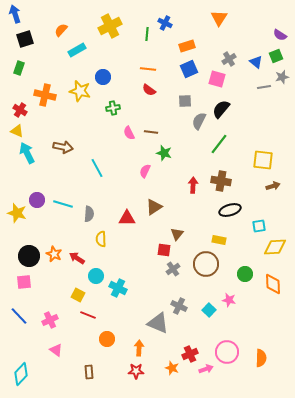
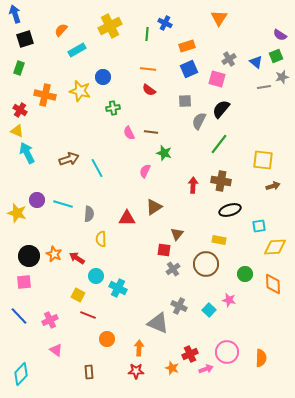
brown arrow at (63, 147): moved 6 px right, 12 px down; rotated 30 degrees counterclockwise
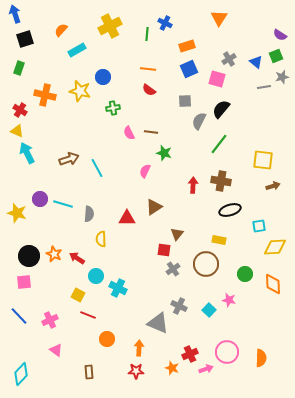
purple circle at (37, 200): moved 3 px right, 1 px up
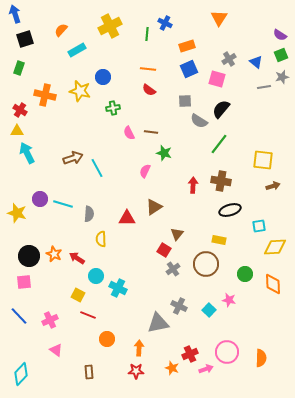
green square at (276, 56): moved 5 px right, 1 px up
gray semicircle at (199, 121): rotated 84 degrees counterclockwise
yellow triangle at (17, 131): rotated 24 degrees counterclockwise
brown arrow at (69, 159): moved 4 px right, 1 px up
red square at (164, 250): rotated 24 degrees clockwise
gray triangle at (158, 323): rotated 35 degrees counterclockwise
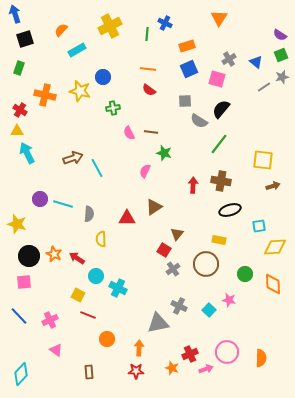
gray line at (264, 87): rotated 24 degrees counterclockwise
yellow star at (17, 213): moved 11 px down
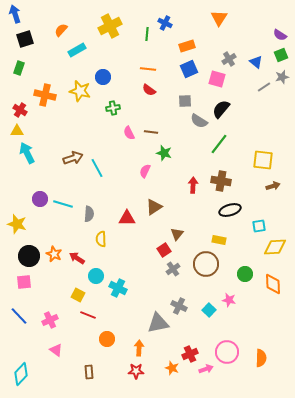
red square at (164, 250): rotated 24 degrees clockwise
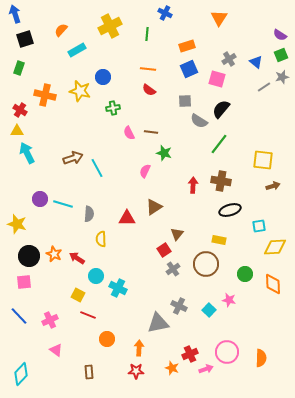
blue cross at (165, 23): moved 10 px up
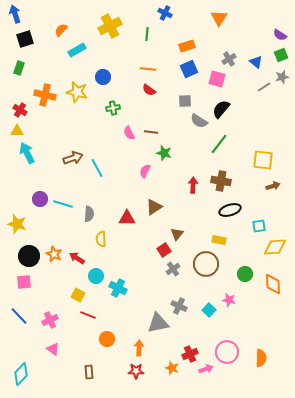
yellow star at (80, 91): moved 3 px left, 1 px down
pink triangle at (56, 350): moved 3 px left, 1 px up
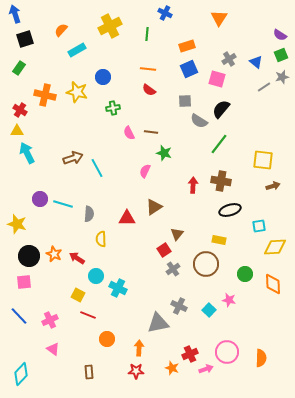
green rectangle at (19, 68): rotated 16 degrees clockwise
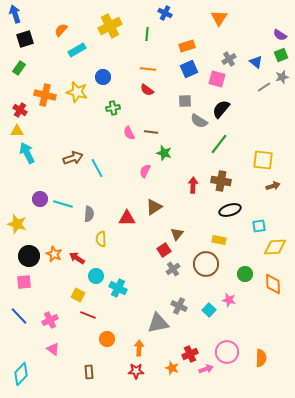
red semicircle at (149, 90): moved 2 px left
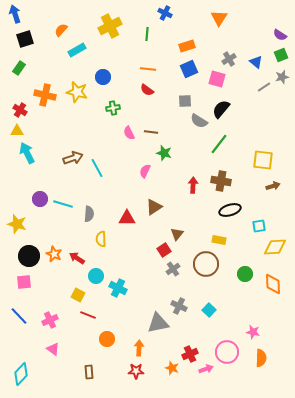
pink star at (229, 300): moved 24 px right, 32 px down
